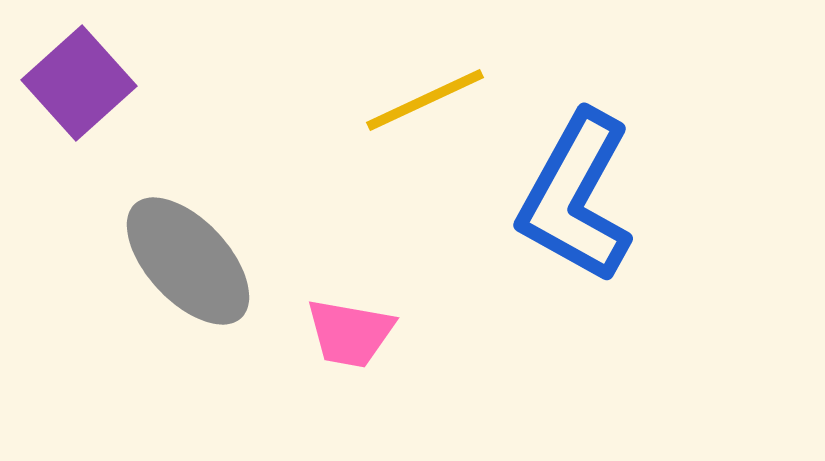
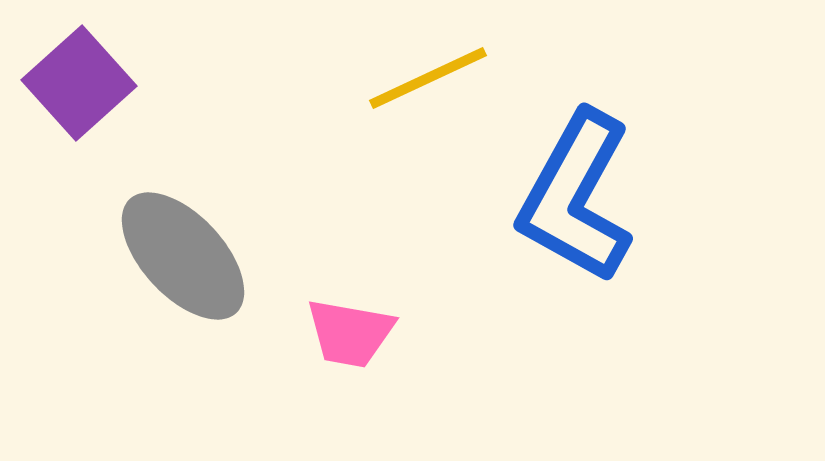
yellow line: moved 3 px right, 22 px up
gray ellipse: moved 5 px left, 5 px up
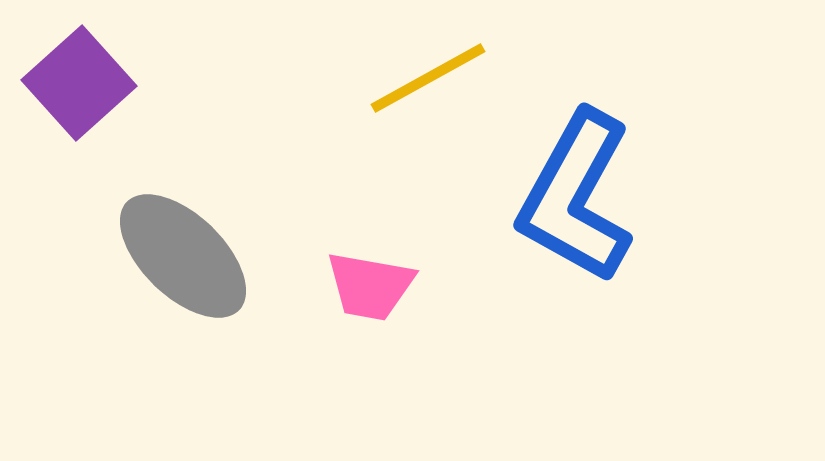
yellow line: rotated 4 degrees counterclockwise
gray ellipse: rotated 3 degrees counterclockwise
pink trapezoid: moved 20 px right, 47 px up
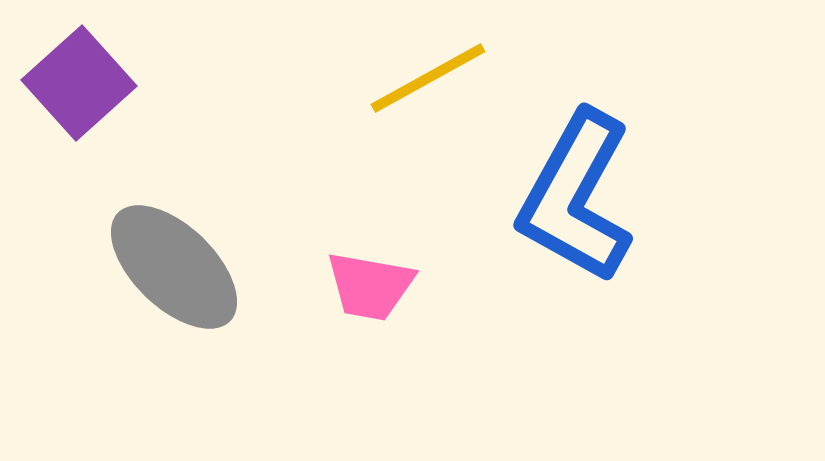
gray ellipse: moved 9 px left, 11 px down
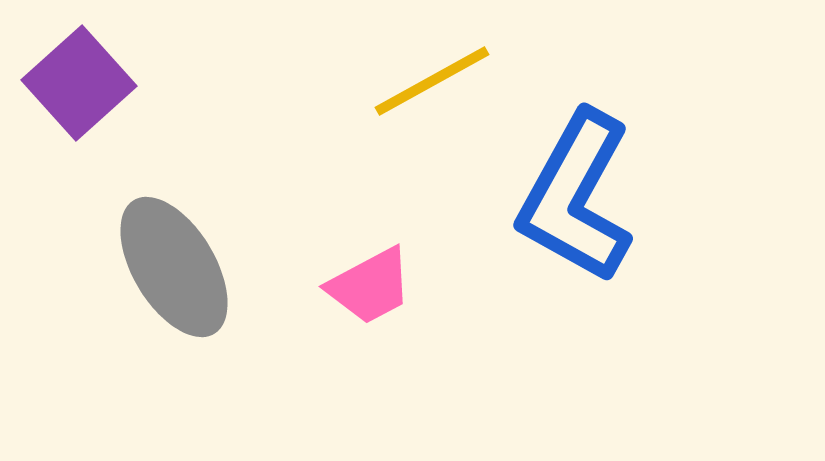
yellow line: moved 4 px right, 3 px down
gray ellipse: rotated 15 degrees clockwise
pink trapezoid: rotated 38 degrees counterclockwise
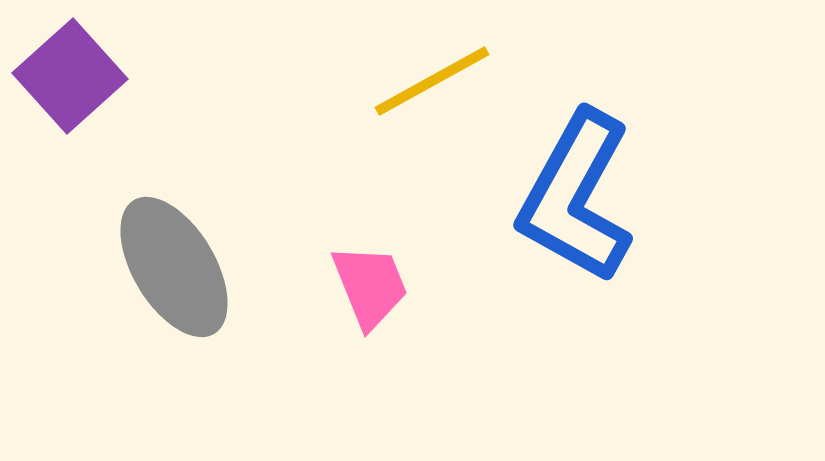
purple square: moved 9 px left, 7 px up
pink trapezoid: rotated 84 degrees counterclockwise
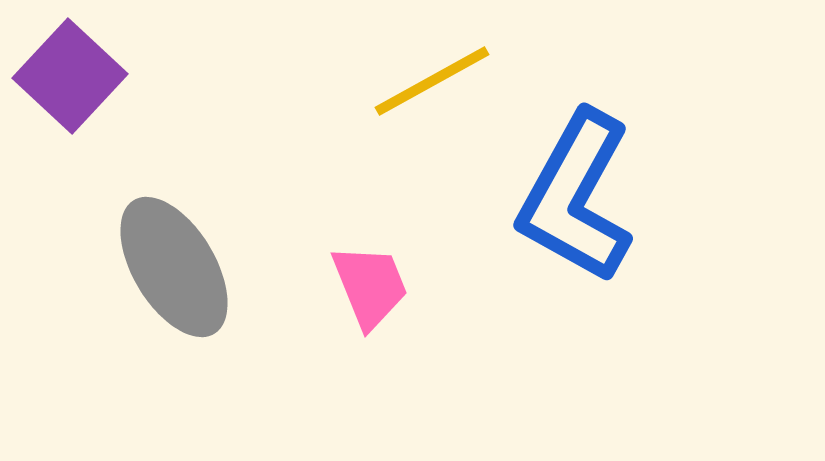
purple square: rotated 5 degrees counterclockwise
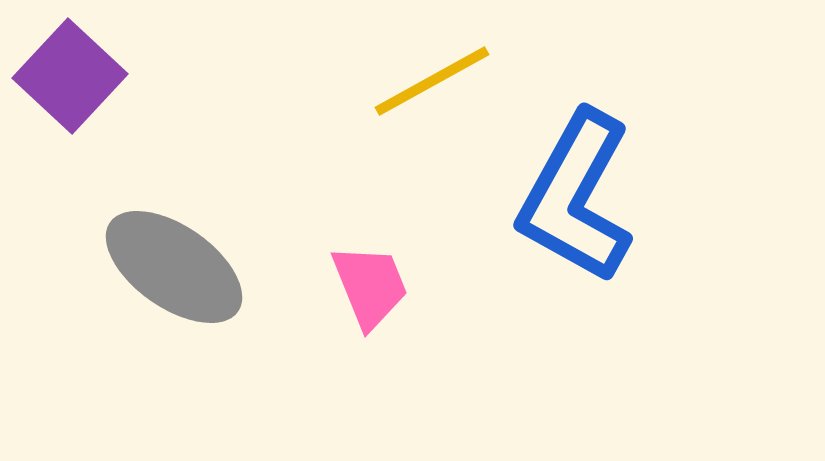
gray ellipse: rotated 24 degrees counterclockwise
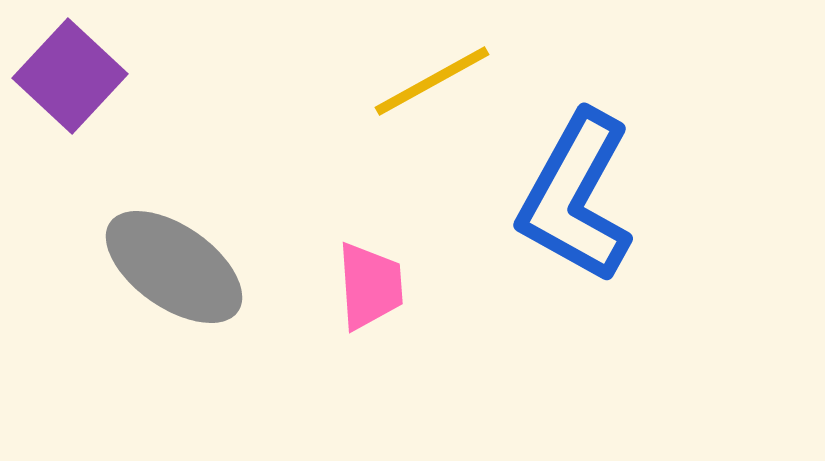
pink trapezoid: rotated 18 degrees clockwise
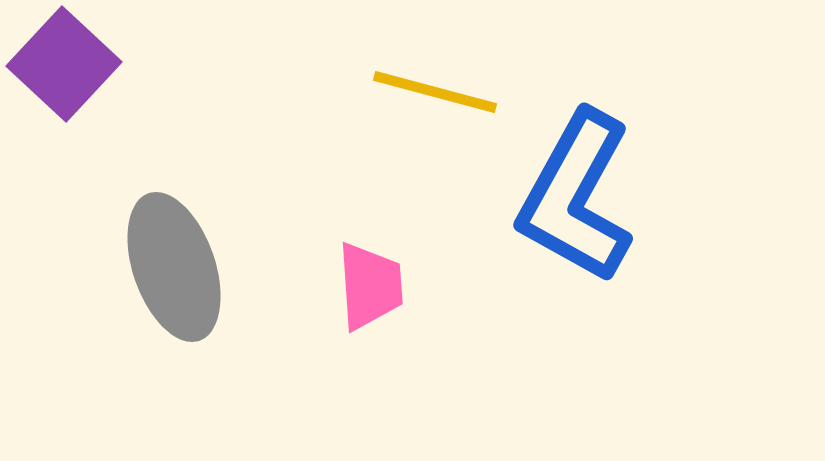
purple square: moved 6 px left, 12 px up
yellow line: moved 3 px right, 11 px down; rotated 44 degrees clockwise
gray ellipse: rotated 36 degrees clockwise
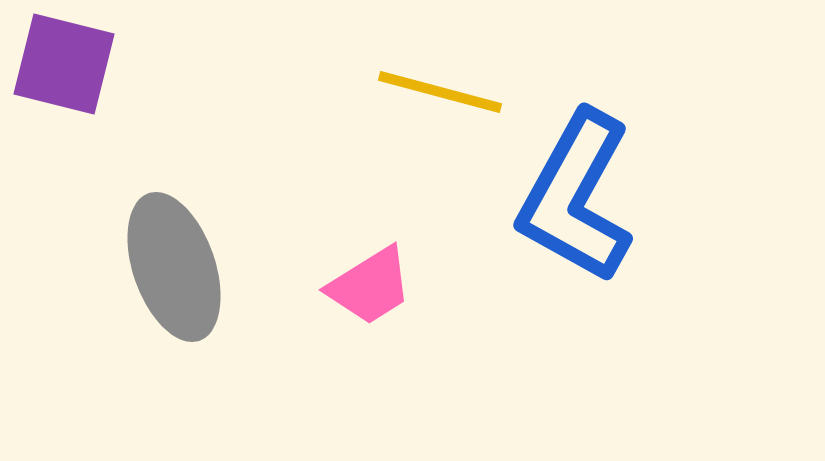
purple square: rotated 29 degrees counterclockwise
yellow line: moved 5 px right
pink trapezoid: rotated 62 degrees clockwise
